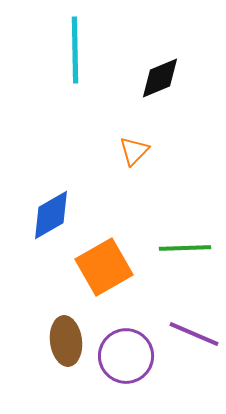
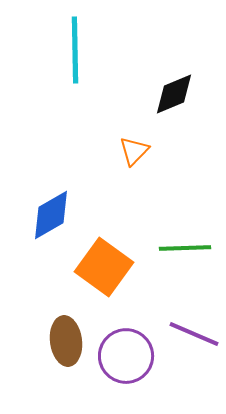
black diamond: moved 14 px right, 16 px down
orange square: rotated 24 degrees counterclockwise
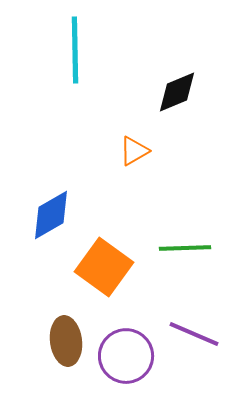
black diamond: moved 3 px right, 2 px up
orange triangle: rotated 16 degrees clockwise
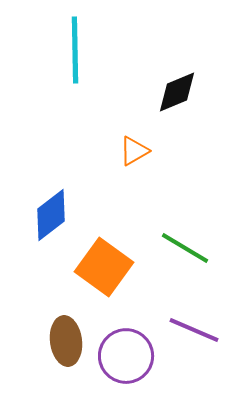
blue diamond: rotated 8 degrees counterclockwise
green line: rotated 33 degrees clockwise
purple line: moved 4 px up
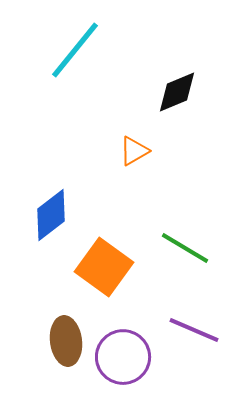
cyan line: rotated 40 degrees clockwise
purple circle: moved 3 px left, 1 px down
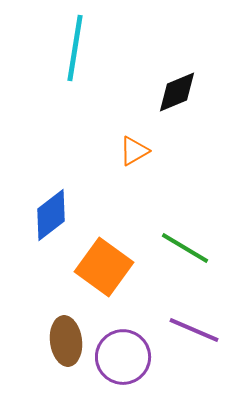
cyan line: moved 2 px up; rotated 30 degrees counterclockwise
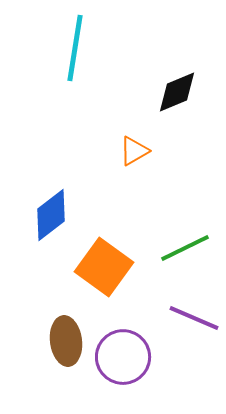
green line: rotated 57 degrees counterclockwise
purple line: moved 12 px up
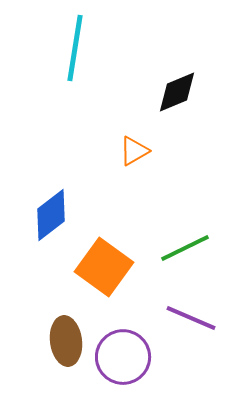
purple line: moved 3 px left
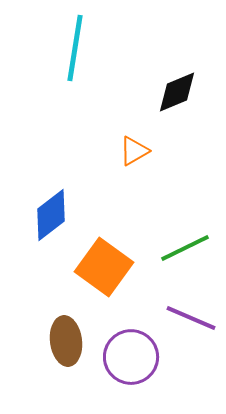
purple circle: moved 8 px right
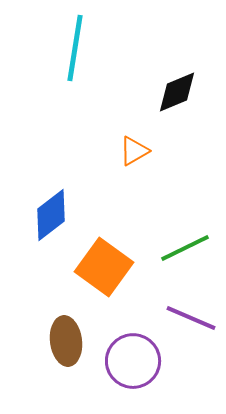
purple circle: moved 2 px right, 4 px down
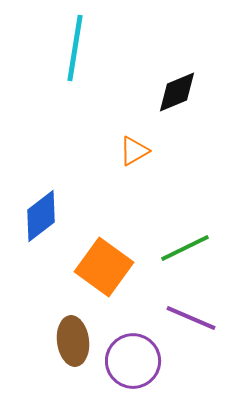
blue diamond: moved 10 px left, 1 px down
brown ellipse: moved 7 px right
